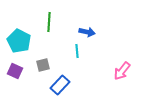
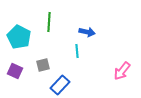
cyan pentagon: moved 4 px up
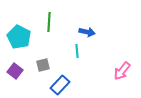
purple square: rotated 14 degrees clockwise
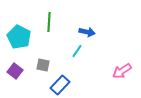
cyan line: rotated 40 degrees clockwise
gray square: rotated 24 degrees clockwise
pink arrow: rotated 18 degrees clockwise
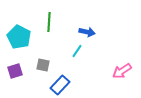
purple square: rotated 35 degrees clockwise
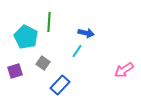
blue arrow: moved 1 px left, 1 px down
cyan pentagon: moved 7 px right
gray square: moved 2 px up; rotated 24 degrees clockwise
pink arrow: moved 2 px right, 1 px up
